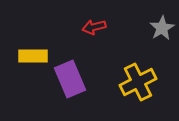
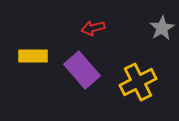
red arrow: moved 1 px left, 1 px down
purple rectangle: moved 12 px right, 9 px up; rotated 18 degrees counterclockwise
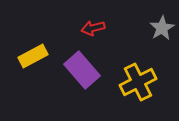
yellow rectangle: rotated 28 degrees counterclockwise
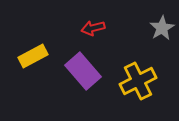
purple rectangle: moved 1 px right, 1 px down
yellow cross: moved 1 px up
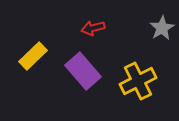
yellow rectangle: rotated 16 degrees counterclockwise
